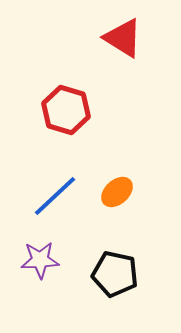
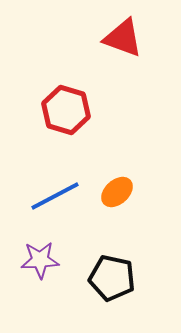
red triangle: rotated 12 degrees counterclockwise
blue line: rotated 15 degrees clockwise
black pentagon: moved 3 px left, 4 px down
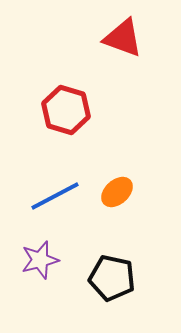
purple star: rotated 12 degrees counterclockwise
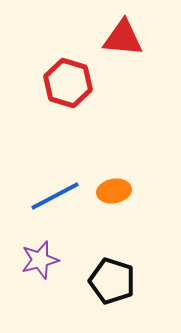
red triangle: rotated 15 degrees counterclockwise
red hexagon: moved 2 px right, 27 px up
orange ellipse: moved 3 px left, 1 px up; rotated 32 degrees clockwise
black pentagon: moved 3 px down; rotated 6 degrees clockwise
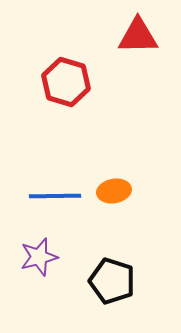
red triangle: moved 15 px right, 2 px up; rotated 6 degrees counterclockwise
red hexagon: moved 2 px left, 1 px up
blue line: rotated 27 degrees clockwise
purple star: moved 1 px left, 3 px up
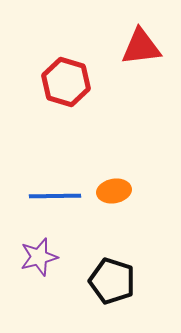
red triangle: moved 3 px right, 11 px down; rotated 6 degrees counterclockwise
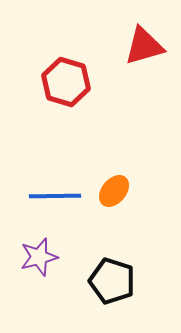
red triangle: moved 3 px right, 1 px up; rotated 9 degrees counterclockwise
orange ellipse: rotated 40 degrees counterclockwise
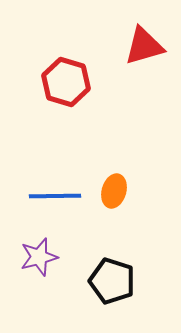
orange ellipse: rotated 24 degrees counterclockwise
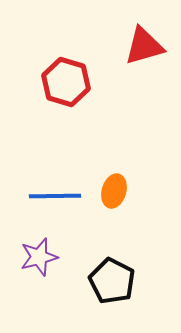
black pentagon: rotated 9 degrees clockwise
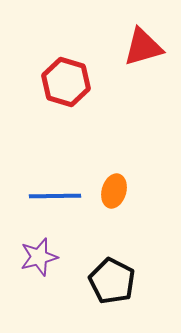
red triangle: moved 1 px left, 1 px down
